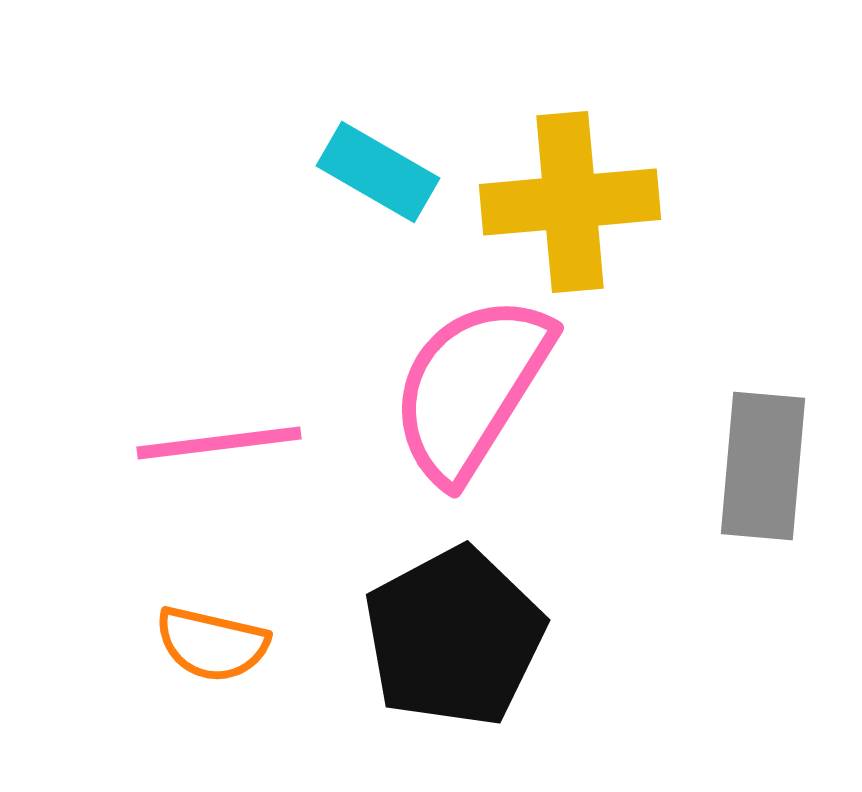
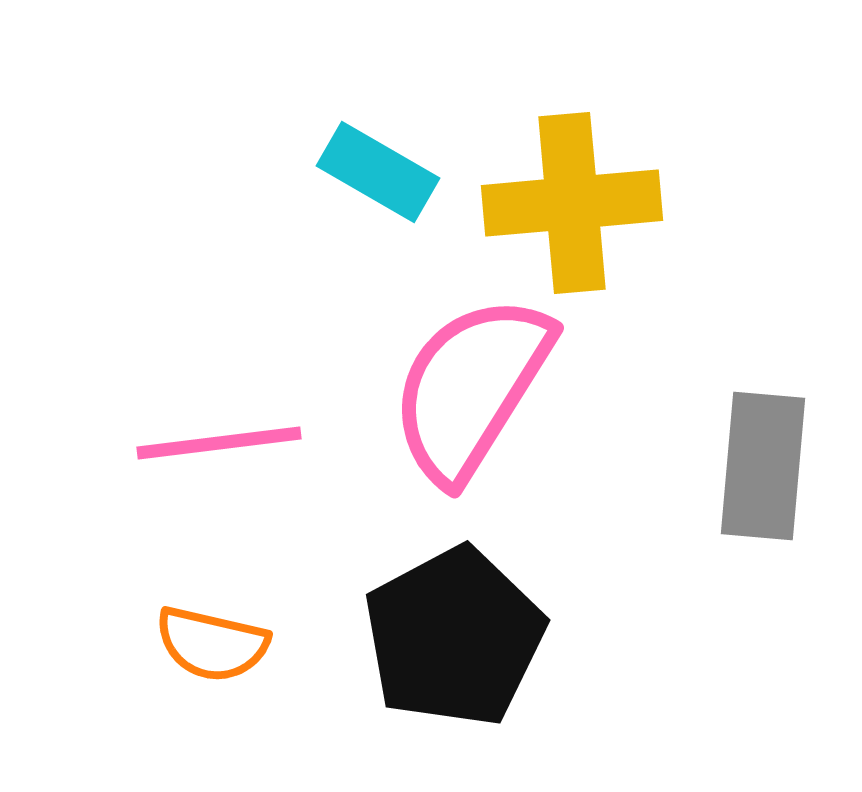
yellow cross: moved 2 px right, 1 px down
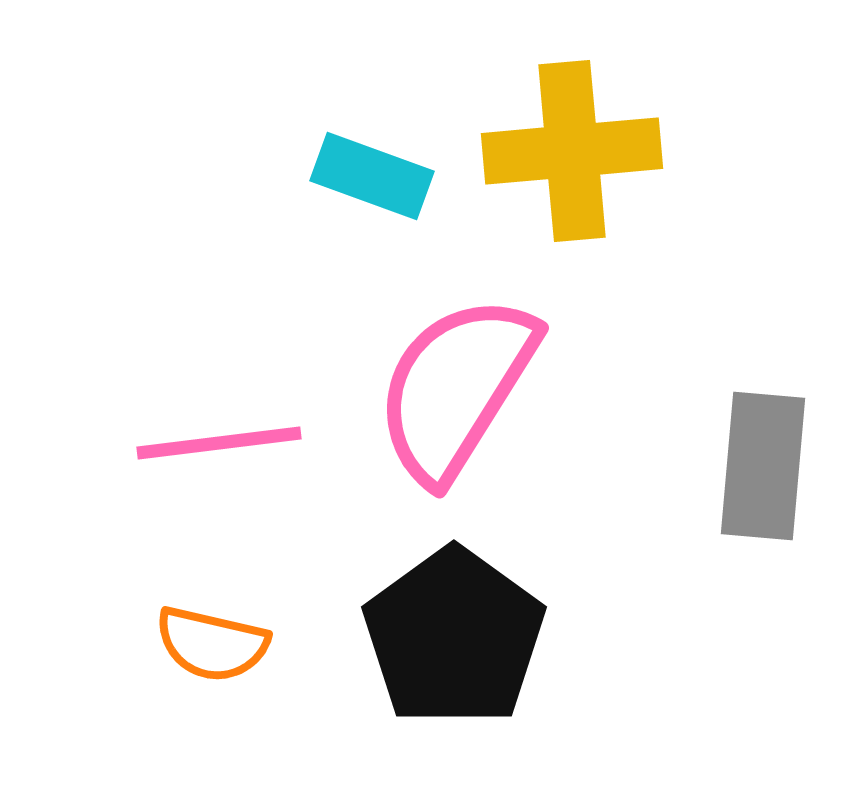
cyan rectangle: moved 6 px left, 4 px down; rotated 10 degrees counterclockwise
yellow cross: moved 52 px up
pink semicircle: moved 15 px left
black pentagon: rotated 8 degrees counterclockwise
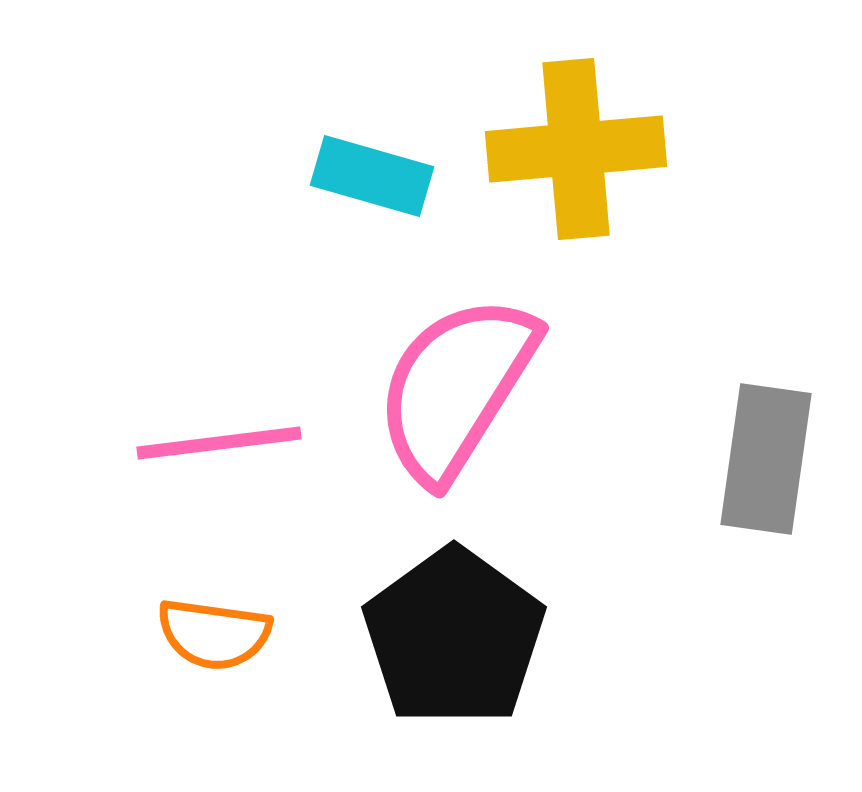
yellow cross: moved 4 px right, 2 px up
cyan rectangle: rotated 4 degrees counterclockwise
gray rectangle: moved 3 px right, 7 px up; rotated 3 degrees clockwise
orange semicircle: moved 2 px right, 10 px up; rotated 5 degrees counterclockwise
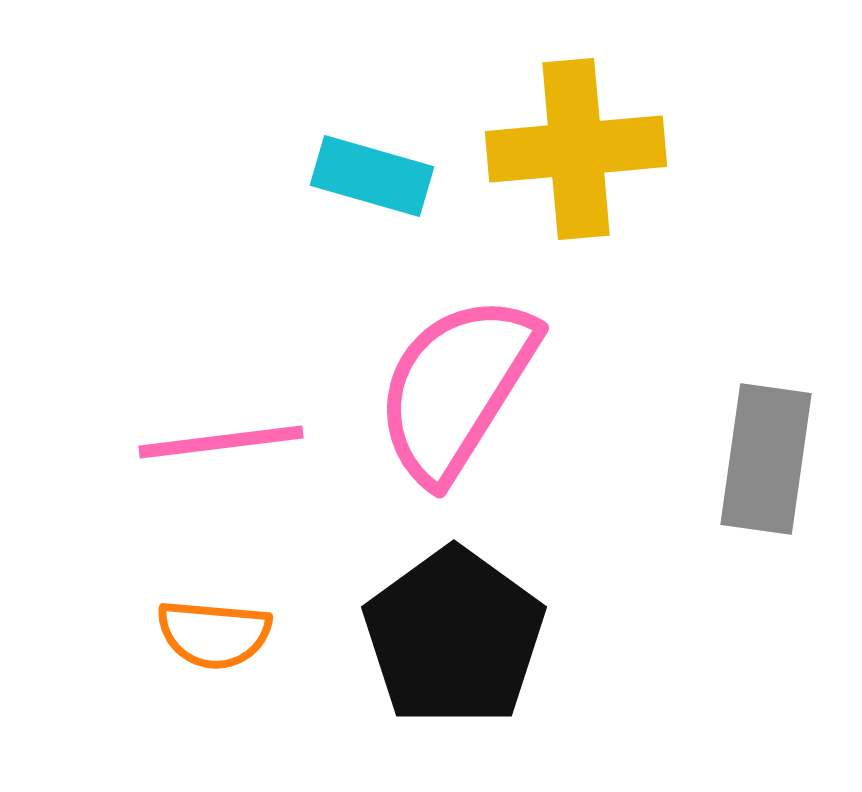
pink line: moved 2 px right, 1 px up
orange semicircle: rotated 3 degrees counterclockwise
